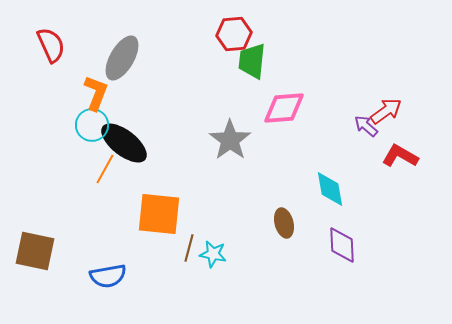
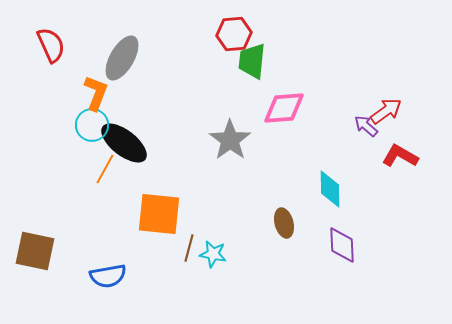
cyan diamond: rotated 9 degrees clockwise
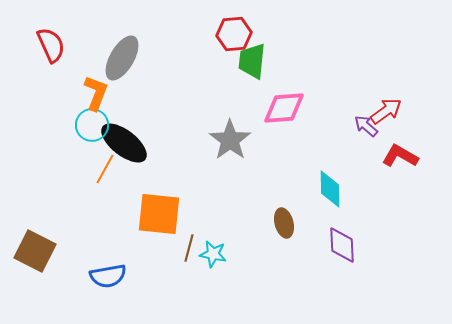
brown square: rotated 15 degrees clockwise
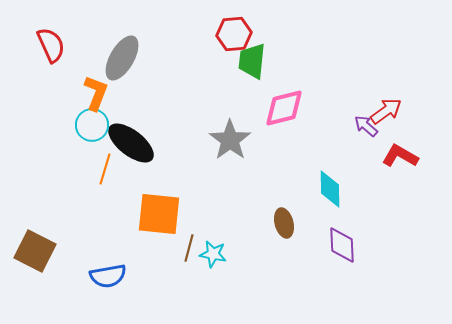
pink diamond: rotated 9 degrees counterclockwise
black ellipse: moved 7 px right
orange line: rotated 12 degrees counterclockwise
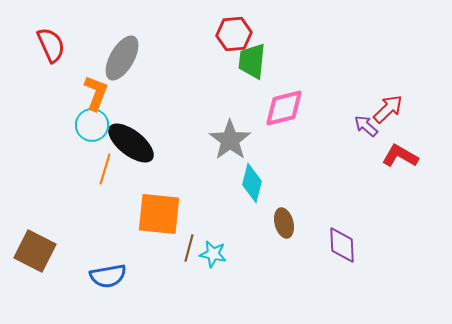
red arrow: moved 2 px right, 2 px up; rotated 8 degrees counterclockwise
cyan diamond: moved 78 px left, 6 px up; rotated 15 degrees clockwise
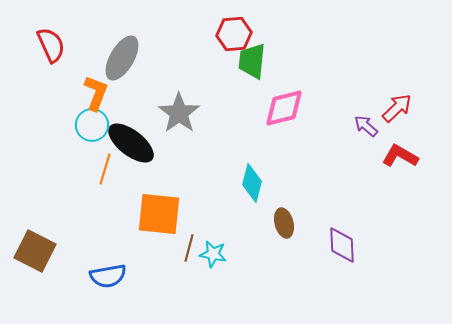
red arrow: moved 9 px right, 1 px up
gray star: moved 51 px left, 27 px up
